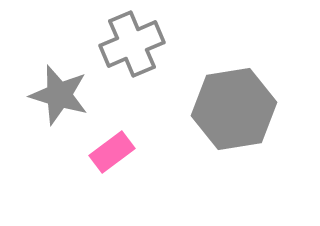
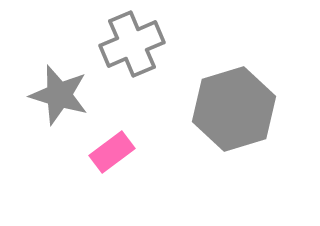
gray hexagon: rotated 8 degrees counterclockwise
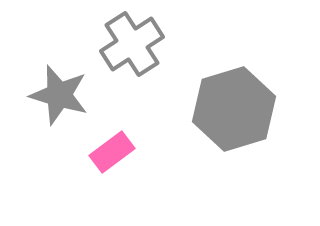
gray cross: rotated 10 degrees counterclockwise
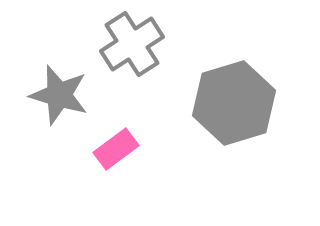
gray hexagon: moved 6 px up
pink rectangle: moved 4 px right, 3 px up
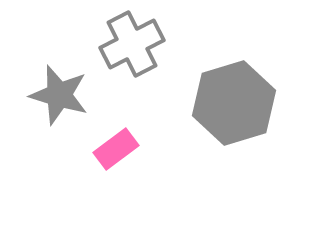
gray cross: rotated 6 degrees clockwise
